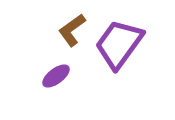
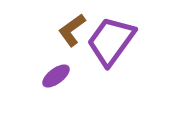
purple trapezoid: moved 8 px left, 3 px up
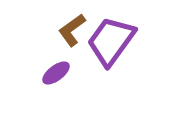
purple ellipse: moved 3 px up
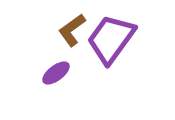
purple trapezoid: moved 2 px up
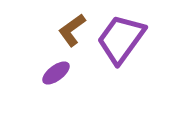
purple trapezoid: moved 10 px right
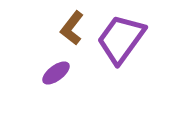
brown L-shape: moved 2 px up; rotated 16 degrees counterclockwise
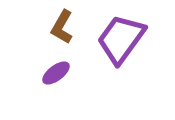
brown L-shape: moved 10 px left, 1 px up; rotated 8 degrees counterclockwise
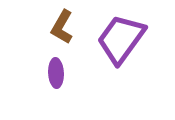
purple ellipse: rotated 56 degrees counterclockwise
